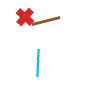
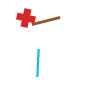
red cross: moved 1 px right, 1 px down; rotated 30 degrees counterclockwise
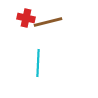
brown line: moved 2 px right, 1 px down
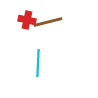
red cross: moved 1 px right, 2 px down
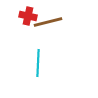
red cross: moved 1 px right, 4 px up
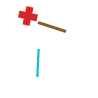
brown line: moved 4 px right, 5 px down; rotated 32 degrees clockwise
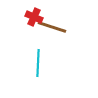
red cross: moved 6 px right, 1 px down; rotated 12 degrees clockwise
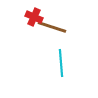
cyan line: moved 23 px right; rotated 8 degrees counterclockwise
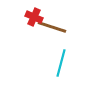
cyan line: rotated 20 degrees clockwise
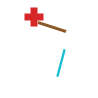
red cross: rotated 24 degrees counterclockwise
